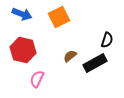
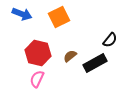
black semicircle: moved 3 px right; rotated 21 degrees clockwise
red hexagon: moved 15 px right, 3 px down
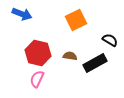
orange square: moved 17 px right, 3 px down
black semicircle: rotated 98 degrees counterclockwise
brown semicircle: rotated 48 degrees clockwise
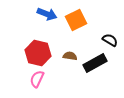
blue arrow: moved 25 px right
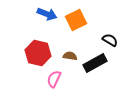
pink semicircle: moved 17 px right
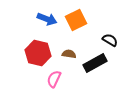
blue arrow: moved 5 px down
brown semicircle: moved 1 px left, 2 px up
